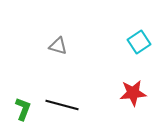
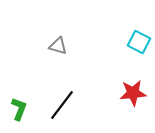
cyan square: rotated 30 degrees counterclockwise
black line: rotated 68 degrees counterclockwise
green L-shape: moved 4 px left
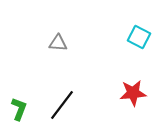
cyan square: moved 5 px up
gray triangle: moved 3 px up; rotated 12 degrees counterclockwise
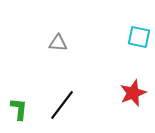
cyan square: rotated 15 degrees counterclockwise
red star: rotated 16 degrees counterclockwise
green L-shape: rotated 15 degrees counterclockwise
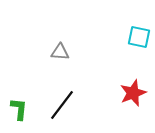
gray triangle: moved 2 px right, 9 px down
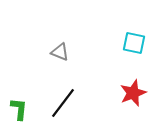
cyan square: moved 5 px left, 6 px down
gray triangle: rotated 18 degrees clockwise
black line: moved 1 px right, 2 px up
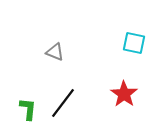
gray triangle: moved 5 px left
red star: moved 9 px left, 1 px down; rotated 16 degrees counterclockwise
green L-shape: moved 9 px right
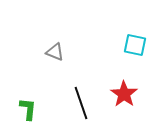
cyan square: moved 1 px right, 2 px down
black line: moved 18 px right; rotated 56 degrees counterclockwise
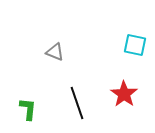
black line: moved 4 px left
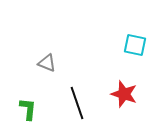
gray triangle: moved 8 px left, 11 px down
red star: rotated 16 degrees counterclockwise
